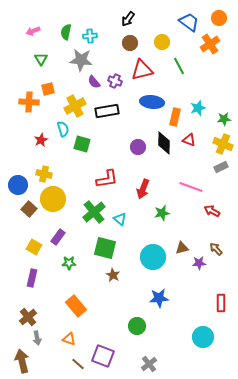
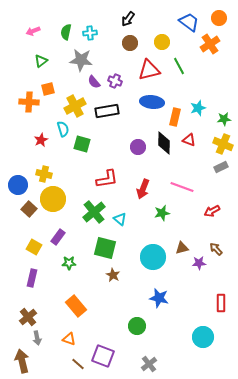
cyan cross at (90, 36): moved 3 px up
green triangle at (41, 59): moved 2 px down; rotated 24 degrees clockwise
red triangle at (142, 70): moved 7 px right
pink line at (191, 187): moved 9 px left
red arrow at (212, 211): rotated 56 degrees counterclockwise
blue star at (159, 298): rotated 18 degrees clockwise
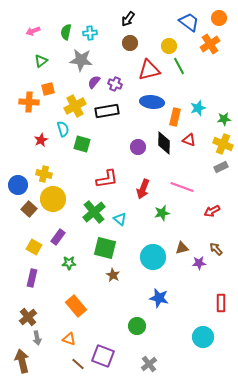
yellow circle at (162, 42): moved 7 px right, 4 px down
purple cross at (115, 81): moved 3 px down
purple semicircle at (94, 82): rotated 80 degrees clockwise
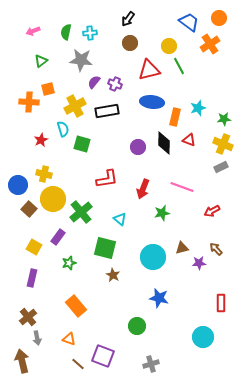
green cross at (94, 212): moved 13 px left
green star at (69, 263): rotated 16 degrees counterclockwise
gray cross at (149, 364): moved 2 px right; rotated 21 degrees clockwise
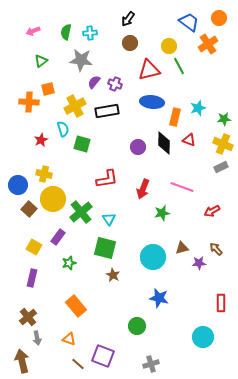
orange cross at (210, 44): moved 2 px left
cyan triangle at (120, 219): moved 11 px left; rotated 16 degrees clockwise
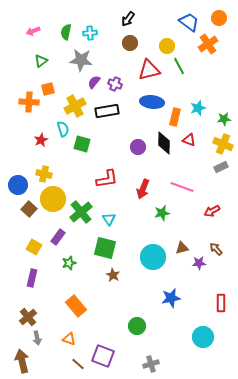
yellow circle at (169, 46): moved 2 px left
blue star at (159, 298): moved 12 px right; rotated 24 degrees counterclockwise
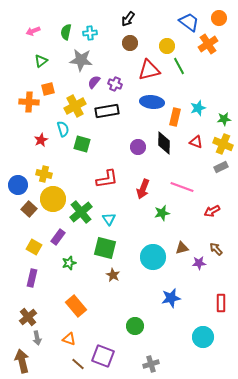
red triangle at (189, 140): moved 7 px right, 2 px down
green circle at (137, 326): moved 2 px left
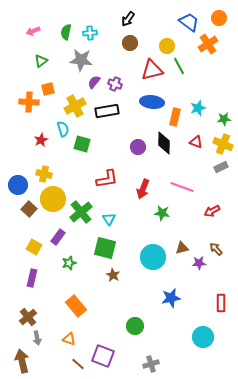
red triangle at (149, 70): moved 3 px right
green star at (162, 213): rotated 21 degrees clockwise
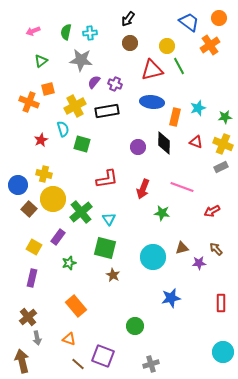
orange cross at (208, 44): moved 2 px right, 1 px down
orange cross at (29, 102): rotated 18 degrees clockwise
green star at (224, 119): moved 1 px right, 2 px up
cyan circle at (203, 337): moved 20 px right, 15 px down
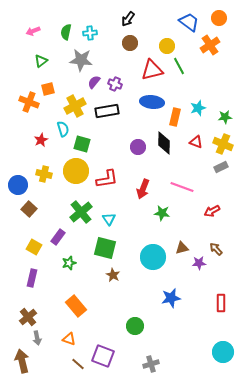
yellow circle at (53, 199): moved 23 px right, 28 px up
